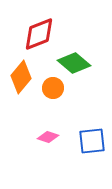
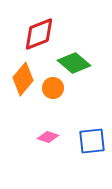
orange diamond: moved 2 px right, 2 px down
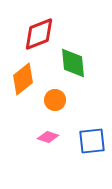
green diamond: moved 1 px left; rotated 44 degrees clockwise
orange diamond: rotated 12 degrees clockwise
orange circle: moved 2 px right, 12 px down
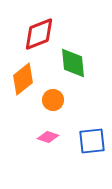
orange circle: moved 2 px left
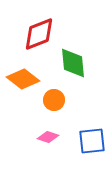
orange diamond: rotated 76 degrees clockwise
orange circle: moved 1 px right
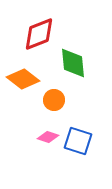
blue square: moved 14 px left; rotated 24 degrees clockwise
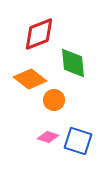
orange diamond: moved 7 px right
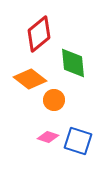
red diamond: rotated 18 degrees counterclockwise
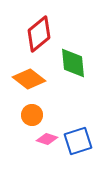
orange diamond: moved 1 px left
orange circle: moved 22 px left, 15 px down
pink diamond: moved 1 px left, 2 px down
blue square: rotated 36 degrees counterclockwise
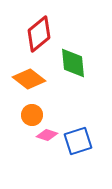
pink diamond: moved 4 px up
